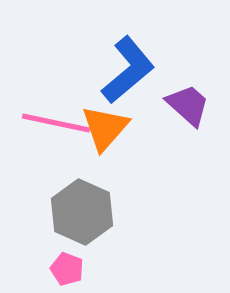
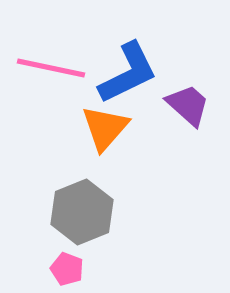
blue L-shape: moved 3 px down; rotated 14 degrees clockwise
pink line: moved 5 px left, 55 px up
gray hexagon: rotated 14 degrees clockwise
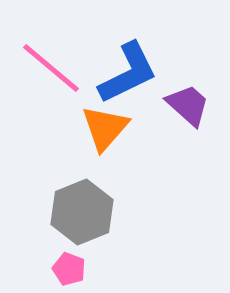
pink line: rotated 28 degrees clockwise
pink pentagon: moved 2 px right
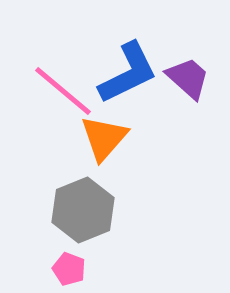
pink line: moved 12 px right, 23 px down
purple trapezoid: moved 27 px up
orange triangle: moved 1 px left, 10 px down
gray hexagon: moved 1 px right, 2 px up
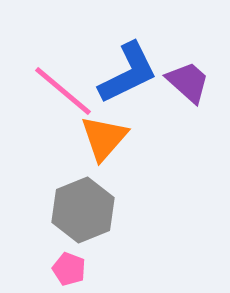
purple trapezoid: moved 4 px down
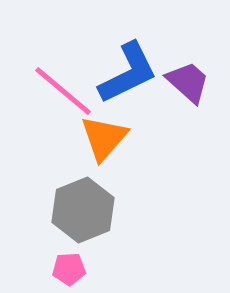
pink pentagon: rotated 24 degrees counterclockwise
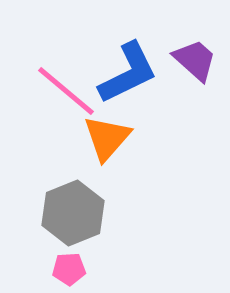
purple trapezoid: moved 7 px right, 22 px up
pink line: moved 3 px right
orange triangle: moved 3 px right
gray hexagon: moved 10 px left, 3 px down
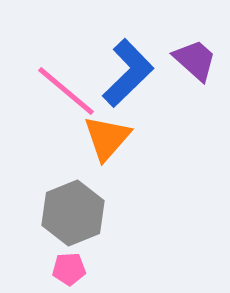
blue L-shape: rotated 18 degrees counterclockwise
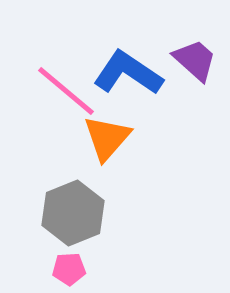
blue L-shape: rotated 102 degrees counterclockwise
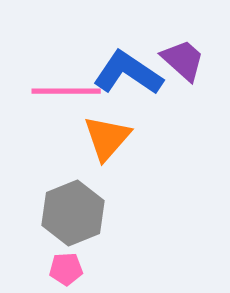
purple trapezoid: moved 12 px left
pink line: rotated 40 degrees counterclockwise
pink pentagon: moved 3 px left
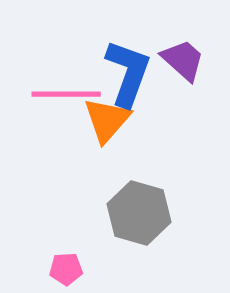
blue L-shape: rotated 76 degrees clockwise
pink line: moved 3 px down
orange triangle: moved 18 px up
gray hexagon: moved 66 px right; rotated 22 degrees counterclockwise
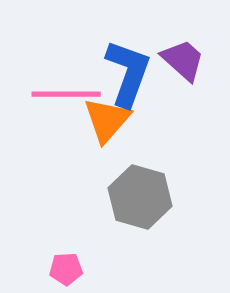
gray hexagon: moved 1 px right, 16 px up
